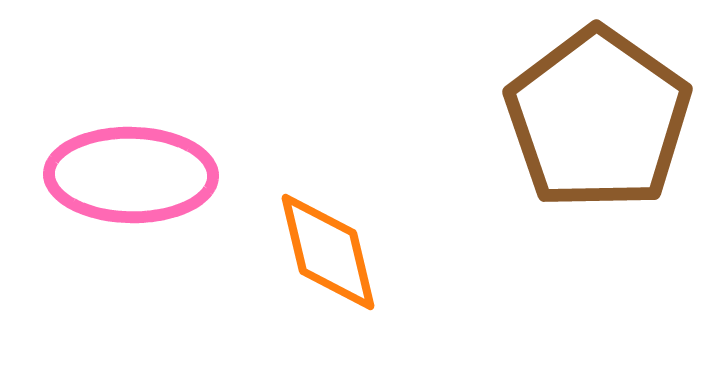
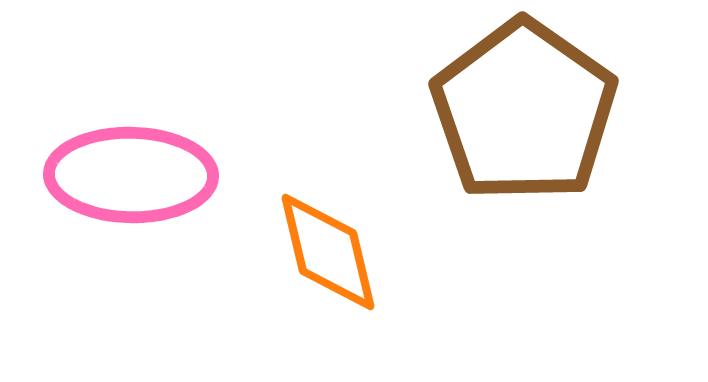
brown pentagon: moved 74 px left, 8 px up
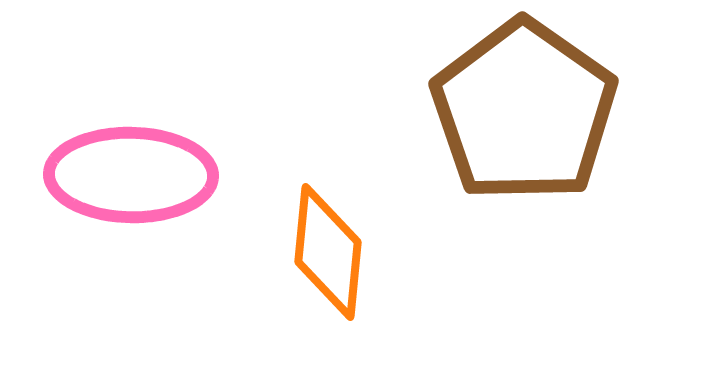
orange diamond: rotated 19 degrees clockwise
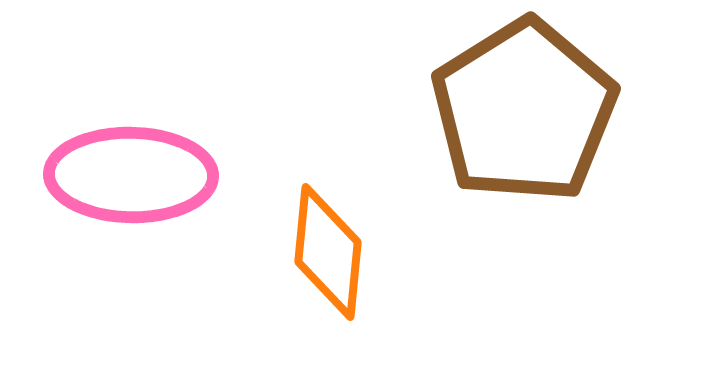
brown pentagon: rotated 5 degrees clockwise
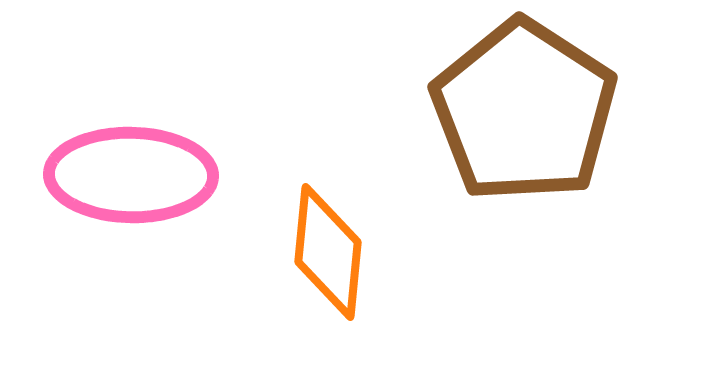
brown pentagon: rotated 7 degrees counterclockwise
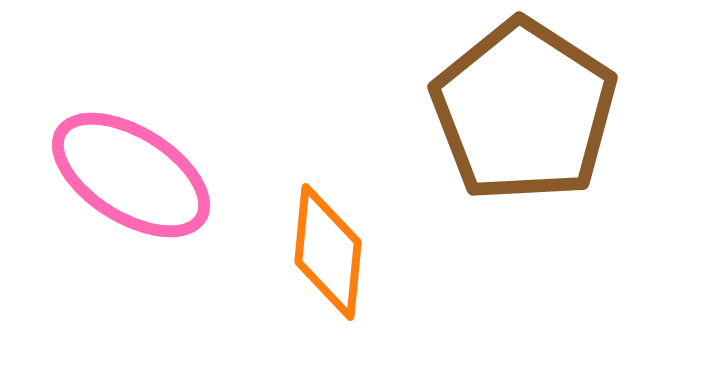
pink ellipse: rotated 31 degrees clockwise
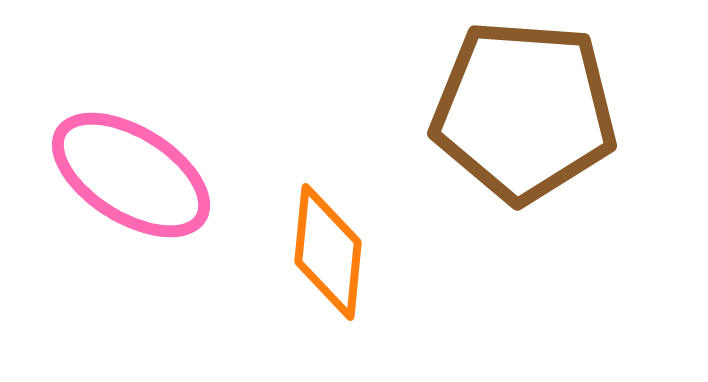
brown pentagon: rotated 29 degrees counterclockwise
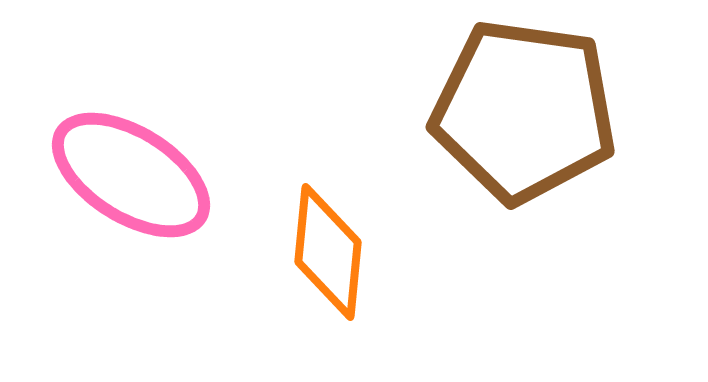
brown pentagon: rotated 4 degrees clockwise
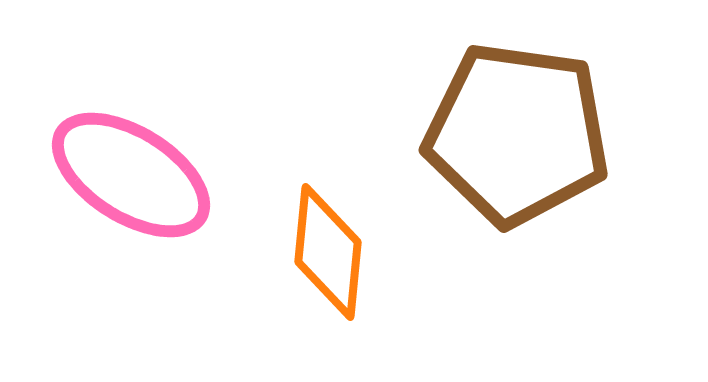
brown pentagon: moved 7 px left, 23 px down
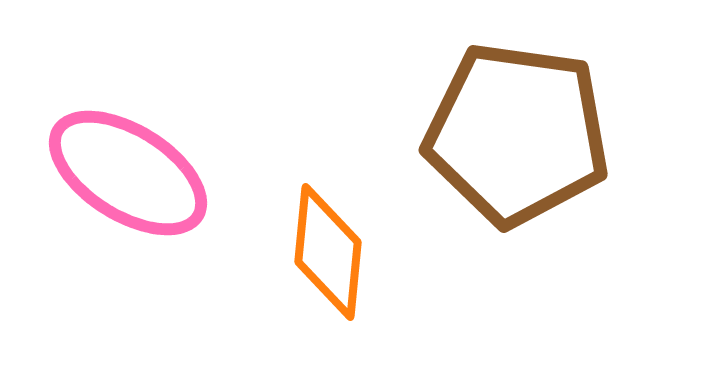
pink ellipse: moved 3 px left, 2 px up
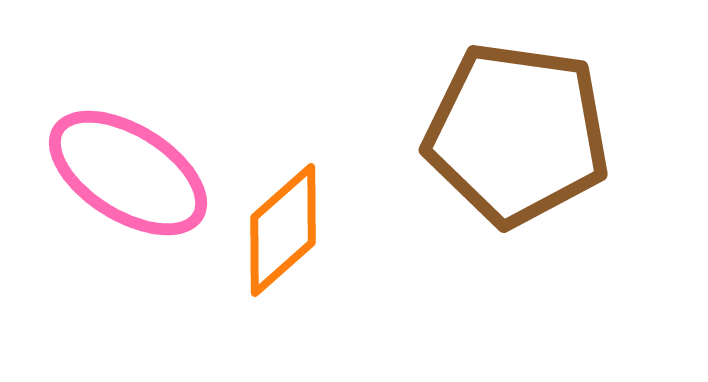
orange diamond: moved 45 px left, 22 px up; rotated 43 degrees clockwise
